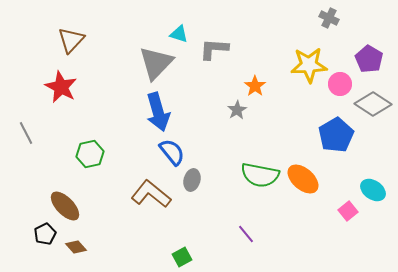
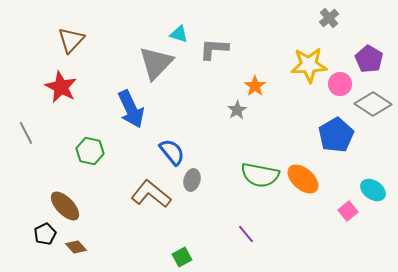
gray cross: rotated 24 degrees clockwise
blue arrow: moved 27 px left, 3 px up; rotated 9 degrees counterclockwise
green hexagon: moved 3 px up; rotated 24 degrees clockwise
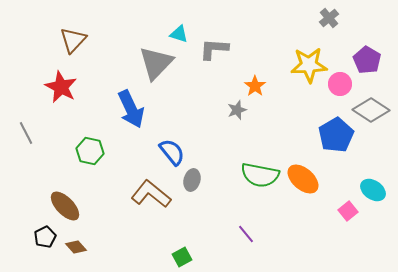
brown triangle: moved 2 px right
purple pentagon: moved 2 px left, 1 px down
gray diamond: moved 2 px left, 6 px down
gray star: rotated 12 degrees clockwise
black pentagon: moved 3 px down
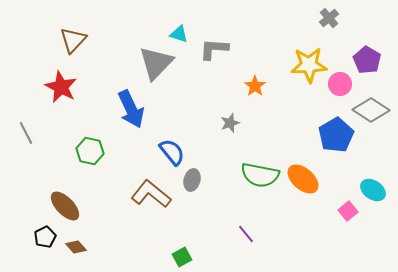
gray star: moved 7 px left, 13 px down
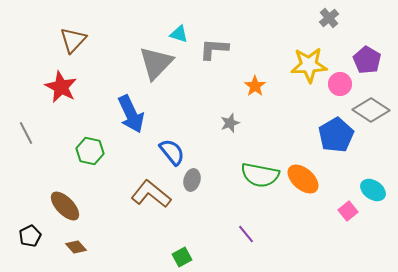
blue arrow: moved 5 px down
black pentagon: moved 15 px left, 1 px up
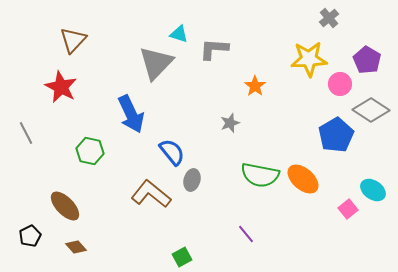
yellow star: moved 6 px up
pink square: moved 2 px up
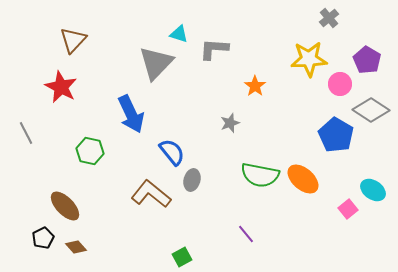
blue pentagon: rotated 12 degrees counterclockwise
black pentagon: moved 13 px right, 2 px down
